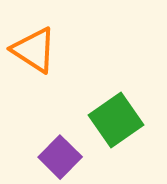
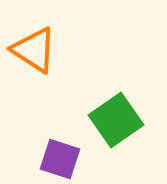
purple square: moved 2 px down; rotated 27 degrees counterclockwise
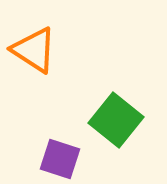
green square: rotated 16 degrees counterclockwise
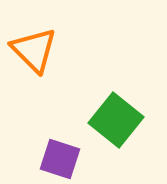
orange triangle: rotated 12 degrees clockwise
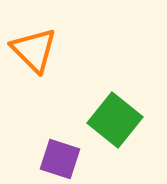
green square: moved 1 px left
